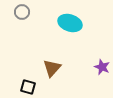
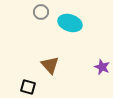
gray circle: moved 19 px right
brown triangle: moved 2 px left, 3 px up; rotated 24 degrees counterclockwise
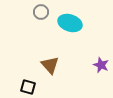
purple star: moved 1 px left, 2 px up
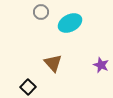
cyan ellipse: rotated 45 degrees counterclockwise
brown triangle: moved 3 px right, 2 px up
black square: rotated 28 degrees clockwise
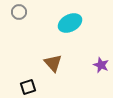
gray circle: moved 22 px left
black square: rotated 28 degrees clockwise
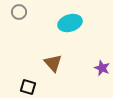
cyan ellipse: rotated 10 degrees clockwise
purple star: moved 1 px right, 3 px down
black square: rotated 35 degrees clockwise
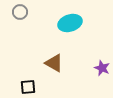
gray circle: moved 1 px right
brown triangle: moved 1 px right; rotated 18 degrees counterclockwise
black square: rotated 21 degrees counterclockwise
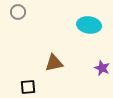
gray circle: moved 2 px left
cyan ellipse: moved 19 px right, 2 px down; rotated 25 degrees clockwise
brown triangle: rotated 42 degrees counterclockwise
